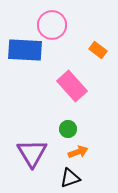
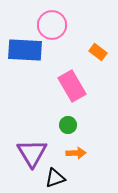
orange rectangle: moved 2 px down
pink rectangle: rotated 12 degrees clockwise
green circle: moved 4 px up
orange arrow: moved 2 px left, 1 px down; rotated 18 degrees clockwise
black triangle: moved 15 px left
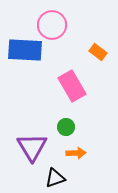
green circle: moved 2 px left, 2 px down
purple triangle: moved 6 px up
